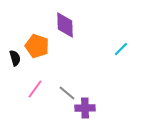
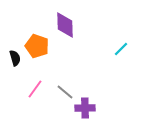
gray line: moved 2 px left, 1 px up
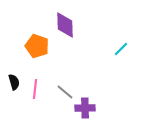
black semicircle: moved 1 px left, 24 px down
pink line: rotated 30 degrees counterclockwise
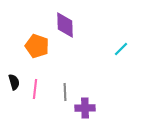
gray line: rotated 48 degrees clockwise
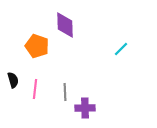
black semicircle: moved 1 px left, 2 px up
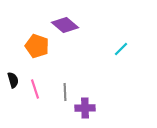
purple diamond: rotated 48 degrees counterclockwise
pink line: rotated 24 degrees counterclockwise
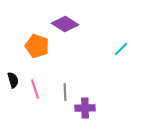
purple diamond: moved 1 px up; rotated 8 degrees counterclockwise
